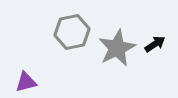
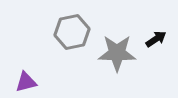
black arrow: moved 1 px right, 5 px up
gray star: moved 5 px down; rotated 27 degrees clockwise
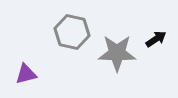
gray hexagon: rotated 24 degrees clockwise
purple triangle: moved 8 px up
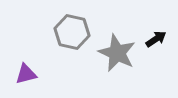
gray star: rotated 24 degrees clockwise
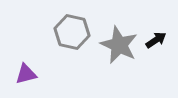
black arrow: moved 1 px down
gray star: moved 2 px right, 8 px up
